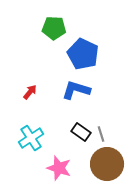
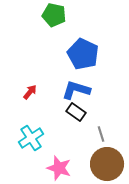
green pentagon: moved 13 px up; rotated 10 degrees clockwise
black rectangle: moved 5 px left, 20 px up
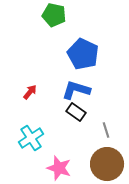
gray line: moved 5 px right, 4 px up
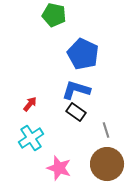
red arrow: moved 12 px down
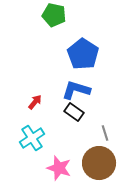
blue pentagon: rotated 8 degrees clockwise
red arrow: moved 5 px right, 2 px up
black rectangle: moved 2 px left
gray line: moved 1 px left, 3 px down
cyan cross: moved 1 px right
brown circle: moved 8 px left, 1 px up
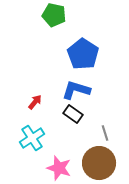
black rectangle: moved 1 px left, 2 px down
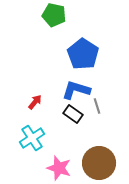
gray line: moved 8 px left, 27 px up
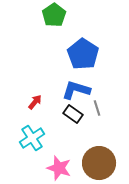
green pentagon: rotated 25 degrees clockwise
gray line: moved 2 px down
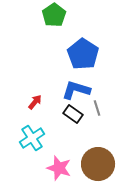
brown circle: moved 1 px left, 1 px down
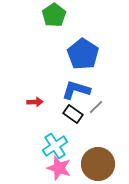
red arrow: rotated 49 degrees clockwise
gray line: moved 1 px left, 1 px up; rotated 63 degrees clockwise
cyan cross: moved 23 px right, 8 px down
